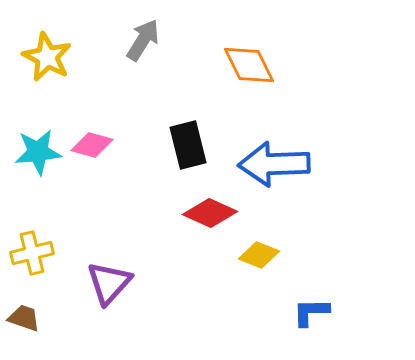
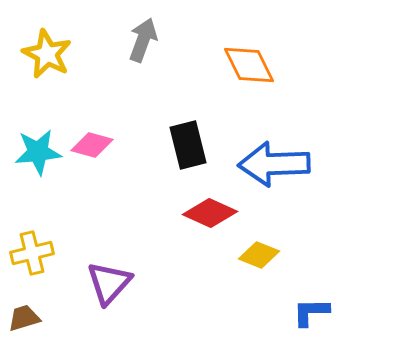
gray arrow: rotated 12 degrees counterclockwise
yellow star: moved 3 px up
brown trapezoid: rotated 36 degrees counterclockwise
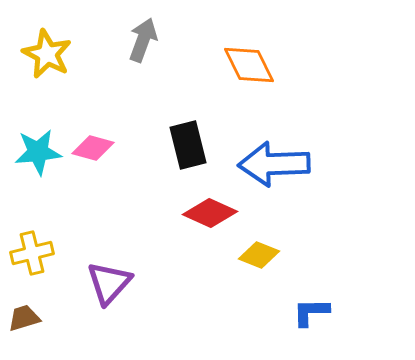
pink diamond: moved 1 px right, 3 px down
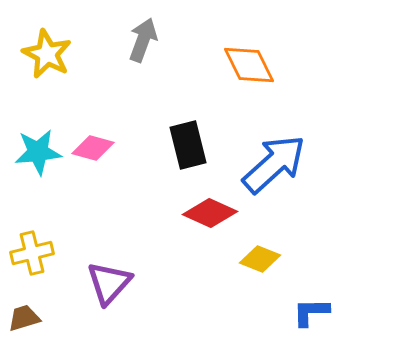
blue arrow: rotated 140 degrees clockwise
yellow diamond: moved 1 px right, 4 px down
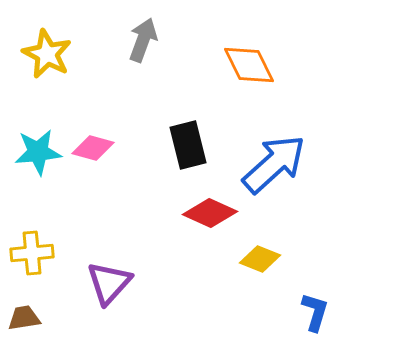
yellow cross: rotated 9 degrees clockwise
blue L-shape: moved 4 px right; rotated 108 degrees clockwise
brown trapezoid: rotated 8 degrees clockwise
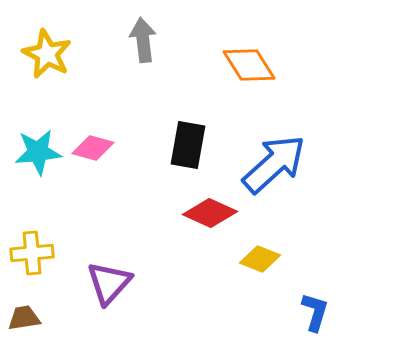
gray arrow: rotated 27 degrees counterclockwise
orange diamond: rotated 6 degrees counterclockwise
black rectangle: rotated 24 degrees clockwise
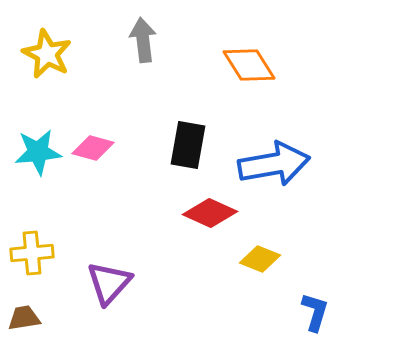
blue arrow: rotated 32 degrees clockwise
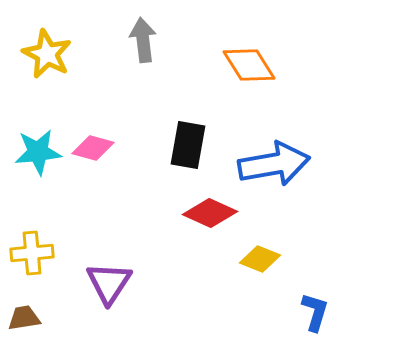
purple triangle: rotated 9 degrees counterclockwise
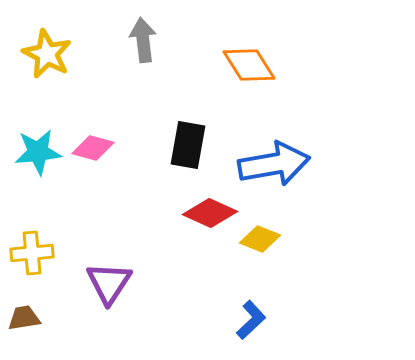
yellow diamond: moved 20 px up
blue L-shape: moved 64 px left, 8 px down; rotated 30 degrees clockwise
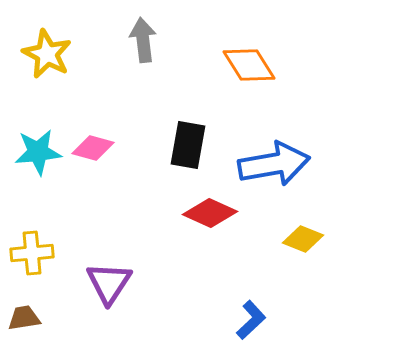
yellow diamond: moved 43 px right
